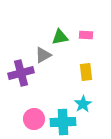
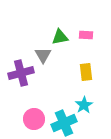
gray triangle: rotated 30 degrees counterclockwise
cyan star: moved 1 px right, 1 px down
cyan cross: moved 1 px right, 1 px down; rotated 20 degrees counterclockwise
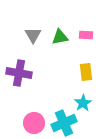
gray triangle: moved 10 px left, 20 px up
purple cross: moved 2 px left; rotated 25 degrees clockwise
cyan star: moved 1 px left, 2 px up
pink circle: moved 4 px down
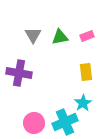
pink rectangle: moved 1 px right, 1 px down; rotated 24 degrees counterclockwise
cyan cross: moved 1 px right, 1 px up
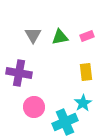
pink circle: moved 16 px up
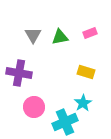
pink rectangle: moved 3 px right, 3 px up
yellow rectangle: rotated 66 degrees counterclockwise
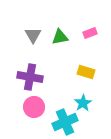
purple cross: moved 11 px right, 4 px down
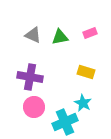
gray triangle: rotated 36 degrees counterclockwise
cyan star: rotated 12 degrees counterclockwise
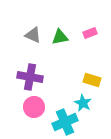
yellow rectangle: moved 6 px right, 8 px down
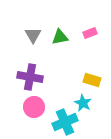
gray triangle: rotated 36 degrees clockwise
